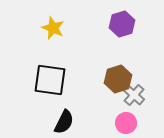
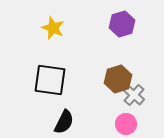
pink circle: moved 1 px down
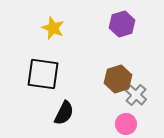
black square: moved 7 px left, 6 px up
gray cross: moved 2 px right
black semicircle: moved 9 px up
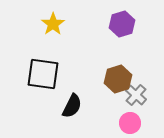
yellow star: moved 4 px up; rotated 15 degrees clockwise
black semicircle: moved 8 px right, 7 px up
pink circle: moved 4 px right, 1 px up
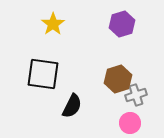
gray cross: rotated 30 degrees clockwise
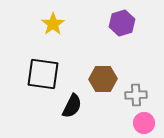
purple hexagon: moved 1 px up
brown hexagon: moved 15 px left; rotated 16 degrees clockwise
gray cross: rotated 15 degrees clockwise
pink circle: moved 14 px right
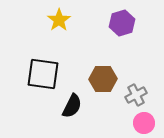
yellow star: moved 6 px right, 4 px up
gray cross: rotated 25 degrees counterclockwise
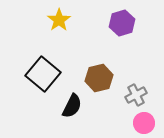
black square: rotated 32 degrees clockwise
brown hexagon: moved 4 px left, 1 px up; rotated 12 degrees counterclockwise
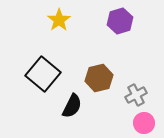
purple hexagon: moved 2 px left, 2 px up
